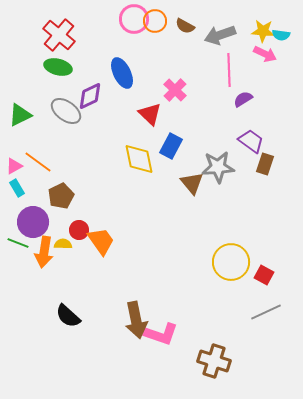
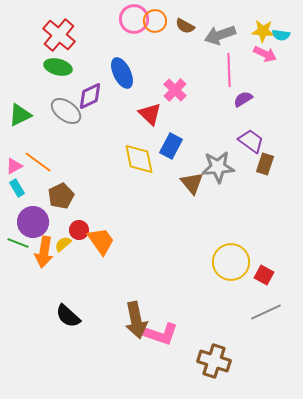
yellow semicircle: rotated 42 degrees counterclockwise
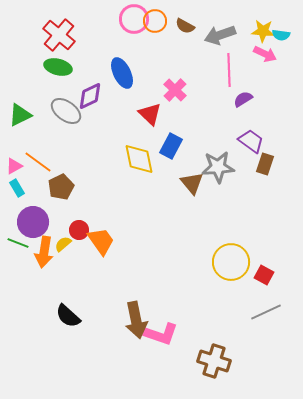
brown pentagon: moved 9 px up
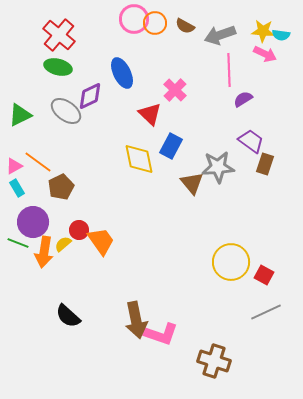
orange circle: moved 2 px down
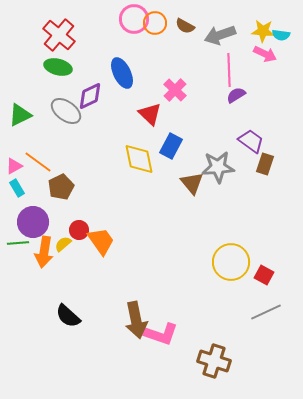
purple semicircle: moved 7 px left, 4 px up
green line: rotated 25 degrees counterclockwise
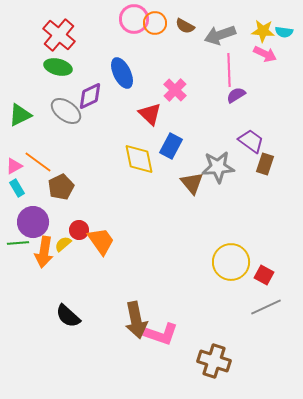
cyan semicircle: moved 3 px right, 3 px up
gray line: moved 5 px up
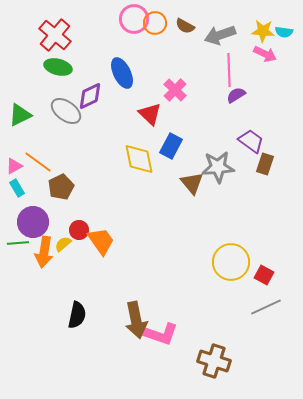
red cross: moved 4 px left
black semicircle: moved 9 px right, 1 px up; rotated 120 degrees counterclockwise
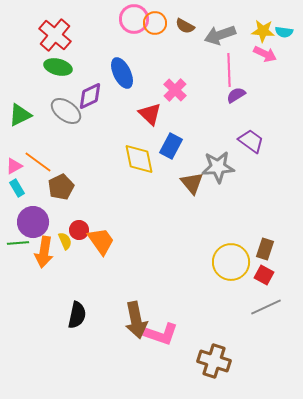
brown rectangle: moved 85 px down
yellow semicircle: moved 2 px right, 3 px up; rotated 108 degrees clockwise
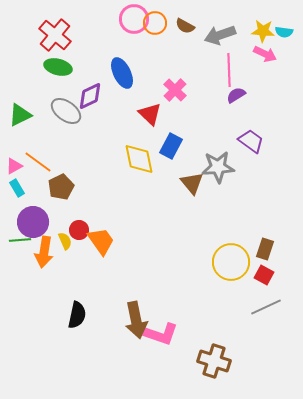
green line: moved 2 px right, 3 px up
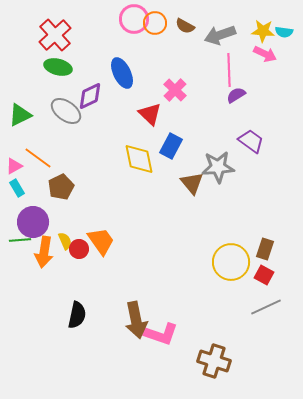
red cross: rotated 8 degrees clockwise
orange line: moved 4 px up
red circle: moved 19 px down
